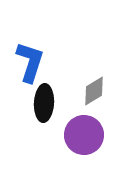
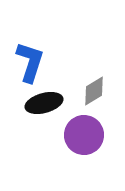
black ellipse: rotated 72 degrees clockwise
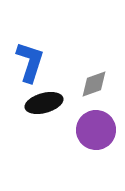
gray diamond: moved 7 px up; rotated 12 degrees clockwise
purple circle: moved 12 px right, 5 px up
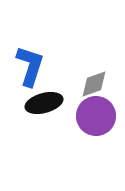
blue L-shape: moved 4 px down
purple circle: moved 14 px up
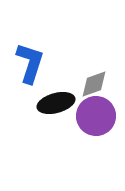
blue L-shape: moved 3 px up
black ellipse: moved 12 px right
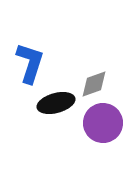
purple circle: moved 7 px right, 7 px down
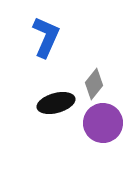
blue L-shape: moved 16 px right, 26 px up; rotated 6 degrees clockwise
gray diamond: rotated 32 degrees counterclockwise
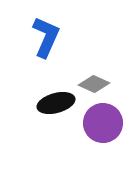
gray diamond: rotated 76 degrees clockwise
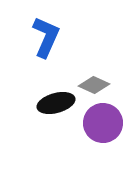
gray diamond: moved 1 px down
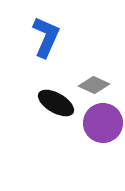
black ellipse: rotated 45 degrees clockwise
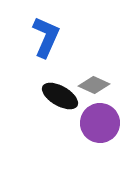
black ellipse: moved 4 px right, 7 px up
purple circle: moved 3 px left
